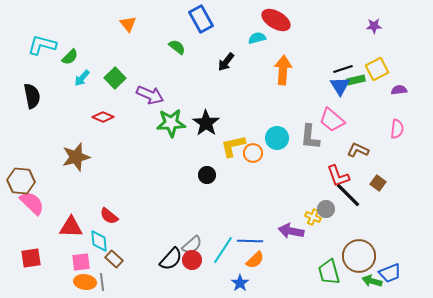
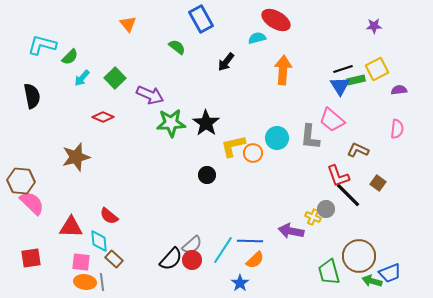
pink square at (81, 262): rotated 12 degrees clockwise
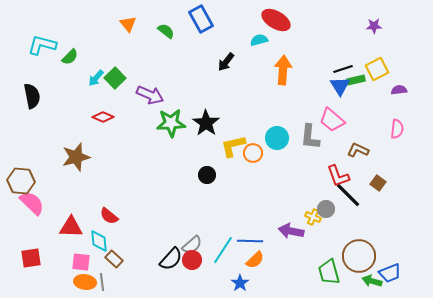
cyan semicircle at (257, 38): moved 2 px right, 2 px down
green semicircle at (177, 47): moved 11 px left, 16 px up
cyan arrow at (82, 78): moved 14 px right
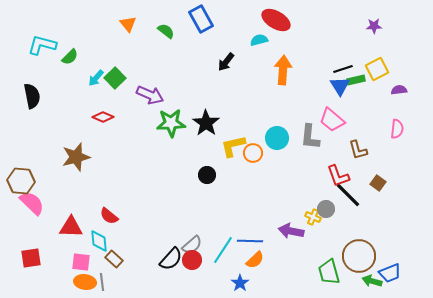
brown L-shape at (358, 150): rotated 130 degrees counterclockwise
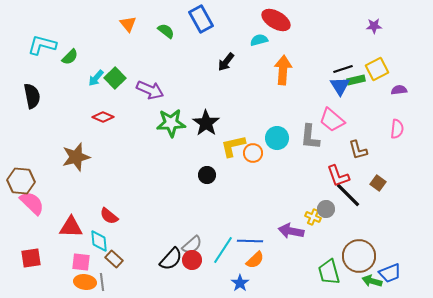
purple arrow at (150, 95): moved 5 px up
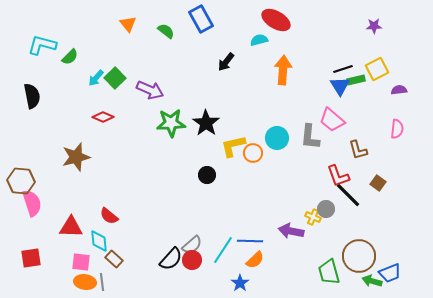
pink semicircle at (32, 203): rotated 28 degrees clockwise
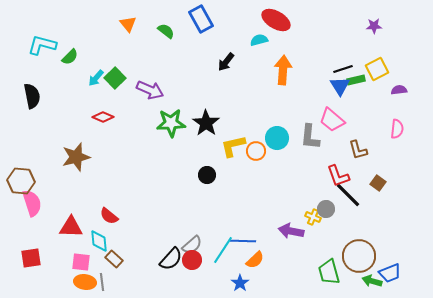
orange circle at (253, 153): moved 3 px right, 2 px up
blue line at (250, 241): moved 7 px left
